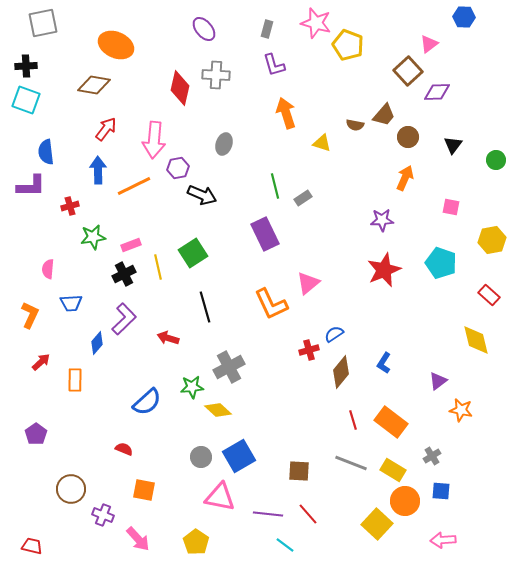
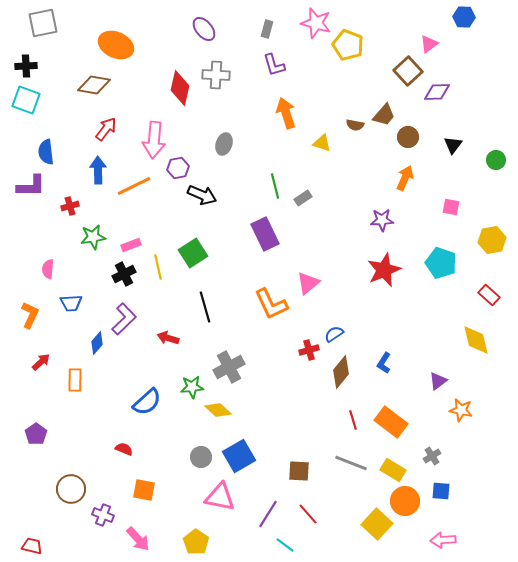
purple line at (268, 514): rotated 64 degrees counterclockwise
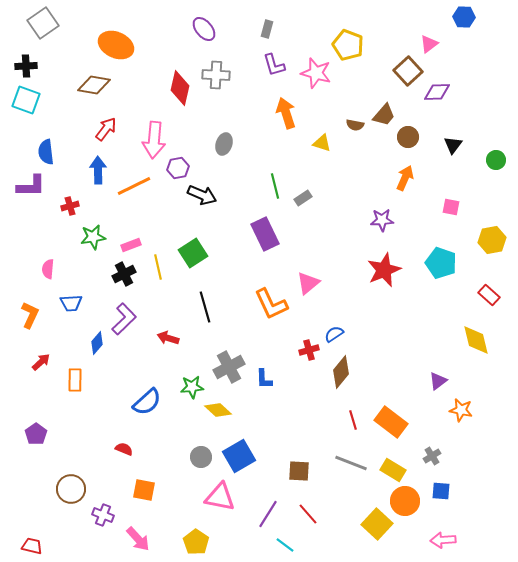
gray square at (43, 23): rotated 24 degrees counterclockwise
pink star at (316, 23): moved 50 px down
blue L-shape at (384, 363): moved 120 px left, 16 px down; rotated 35 degrees counterclockwise
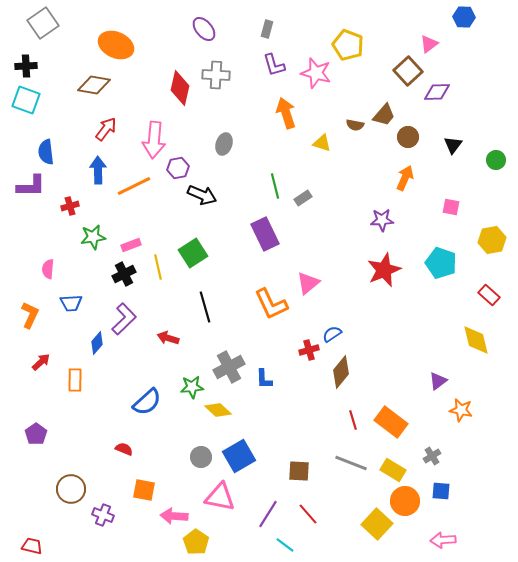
blue semicircle at (334, 334): moved 2 px left
pink arrow at (138, 539): moved 36 px right, 23 px up; rotated 136 degrees clockwise
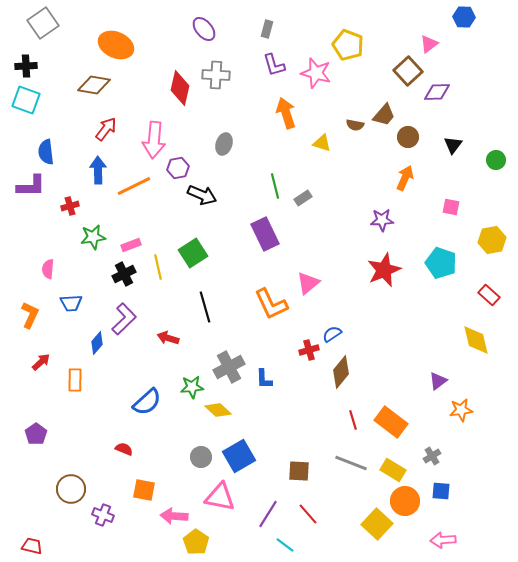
orange star at (461, 410): rotated 20 degrees counterclockwise
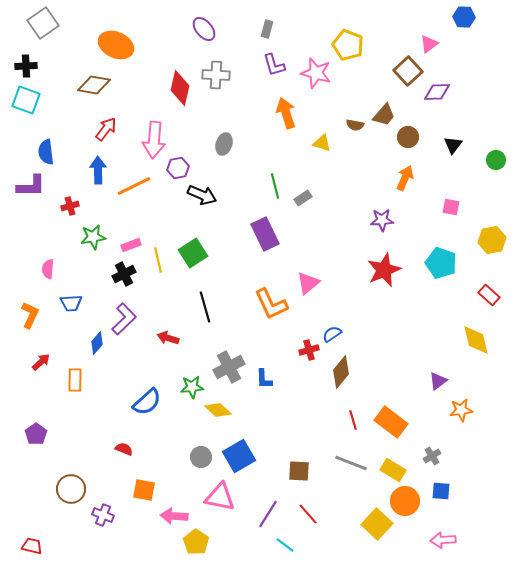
yellow line at (158, 267): moved 7 px up
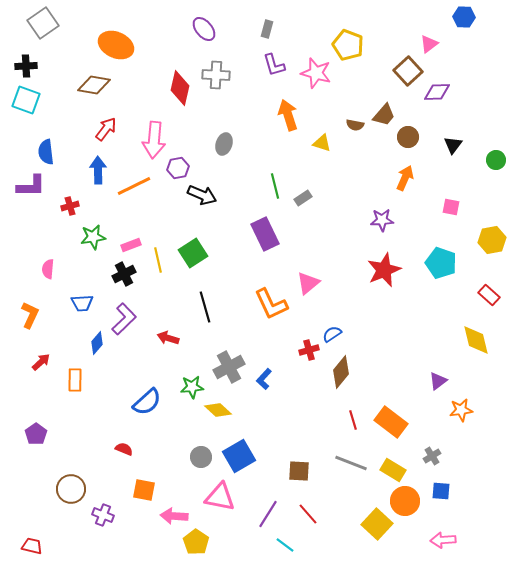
orange arrow at (286, 113): moved 2 px right, 2 px down
blue trapezoid at (71, 303): moved 11 px right
blue L-shape at (264, 379): rotated 45 degrees clockwise
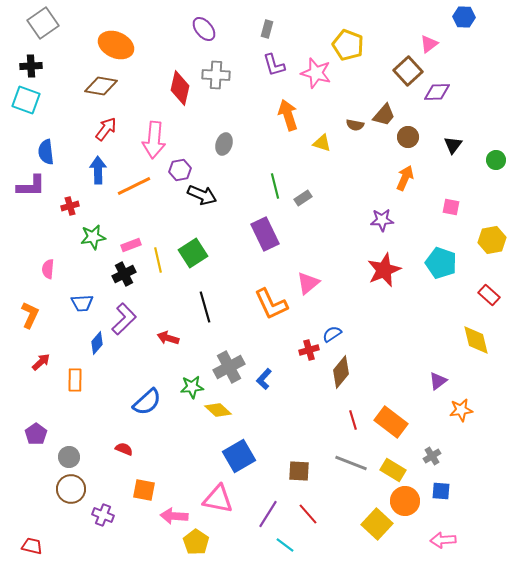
black cross at (26, 66): moved 5 px right
brown diamond at (94, 85): moved 7 px right, 1 px down
purple hexagon at (178, 168): moved 2 px right, 2 px down
gray circle at (201, 457): moved 132 px left
pink triangle at (220, 497): moved 2 px left, 2 px down
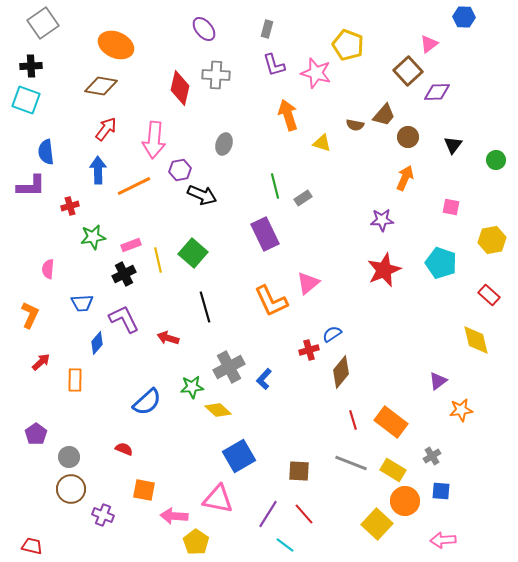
green square at (193, 253): rotated 16 degrees counterclockwise
orange L-shape at (271, 304): moved 3 px up
purple L-shape at (124, 319): rotated 72 degrees counterclockwise
red line at (308, 514): moved 4 px left
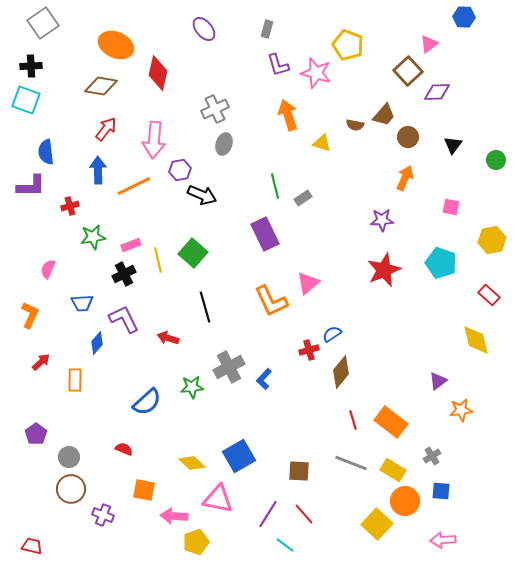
purple L-shape at (274, 65): moved 4 px right
gray cross at (216, 75): moved 1 px left, 34 px down; rotated 28 degrees counterclockwise
red diamond at (180, 88): moved 22 px left, 15 px up
pink semicircle at (48, 269): rotated 18 degrees clockwise
yellow diamond at (218, 410): moved 26 px left, 53 px down
yellow pentagon at (196, 542): rotated 20 degrees clockwise
